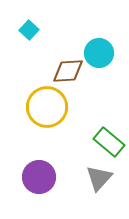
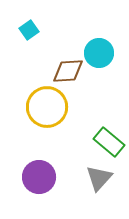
cyan square: rotated 12 degrees clockwise
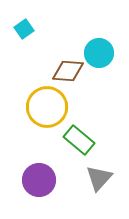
cyan square: moved 5 px left, 1 px up
brown diamond: rotated 8 degrees clockwise
green rectangle: moved 30 px left, 2 px up
purple circle: moved 3 px down
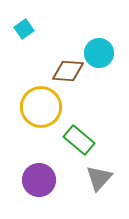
yellow circle: moved 6 px left
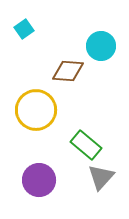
cyan circle: moved 2 px right, 7 px up
yellow circle: moved 5 px left, 3 px down
green rectangle: moved 7 px right, 5 px down
gray triangle: moved 2 px right, 1 px up
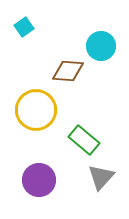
cyan square: moved 2 px up
green rectangle: moved 2 px left, 5 px up
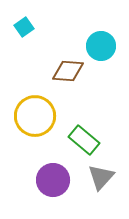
yellow circle: moved 1 px left, 6 px down
purple circle: moved 14 px right
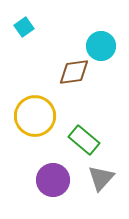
brown diamond: moved 6 px right, 1 px down; rotated 12 degrees counterclockwise
gray triangle: moved 1 px down
